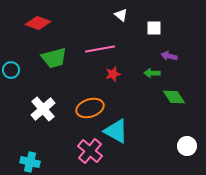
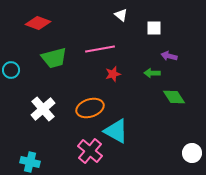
white circle: moved 5 px right, 7 px down
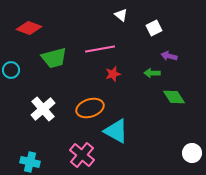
red diamond: moved 9 px left, 5 px down
white square: rotated 28 degrees counterclockwise
pink cross: moved 8 px left, 4 px down
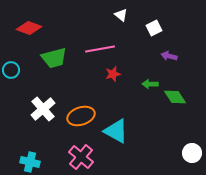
green arrow: moved 2 px left, 11 px down
green diamond: moved 1 px right
orange ellipse: moved 9 px left, 8 px down
pink cross: moved 1 px left, 2 px down
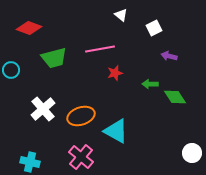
red star: moved 2 px right, 1 px up
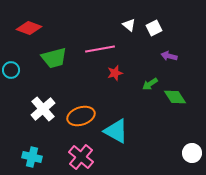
white triangle: moved 8 px right, 10 px down
green arrow: rotated 35 degrees counterclockwise
cyan cross: moved 2 px right, 5 px up
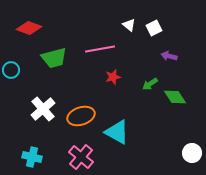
red star: moved 2 px left, 4 px down
cyan triangle: moved 1 px right, 1 px down
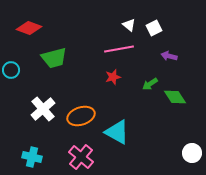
pink line: moved 19 px right
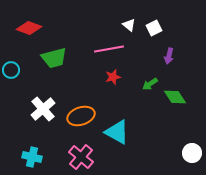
pink line: moved 10 px left
purple arrow: rotated 91 degrees counterclockwise
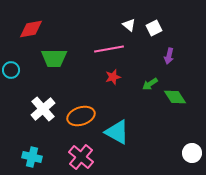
red diamond: moved 2 px right, 1 px down; rotated 30 degrees counterclockwise
green trapezoid: rotated 16 degrees clockwise
